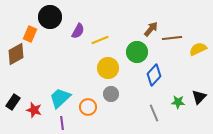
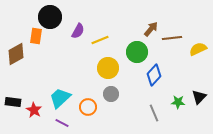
orange rectangle: moved 6 px right, 2 px down; rotated 14 degrees counterclockwise
black rectangle: rotated 63 degrees clockwise
red star: rotated 14 degrees clockwise
purple line: rotated 56 degrees counterclockwise
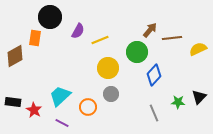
brown arrow: moved 1 px left, 1 px down
orange rectangle: moved 1 px left, 2 px down
brown diamond: moved 1 px left, 2 px down
cyan trapezoid: moved 2 px up
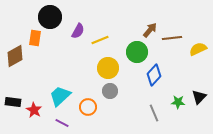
gray circle: moved 1 px left, 3 px up
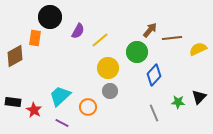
yellow line: rotated 18 degrees counterclockwise
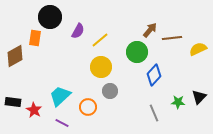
yellow circle: moved 7 px left, 1 px up
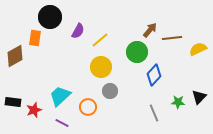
red star: rotated 21 degrees clockwise
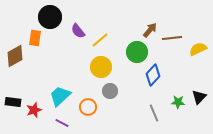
purple semicircle: rotated 112 degrees clockwise
blue diamond: moved 1 px left
